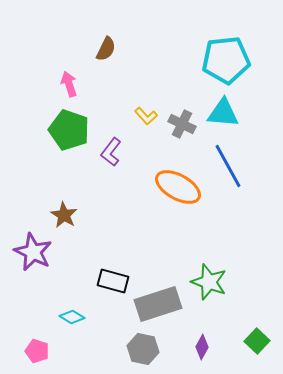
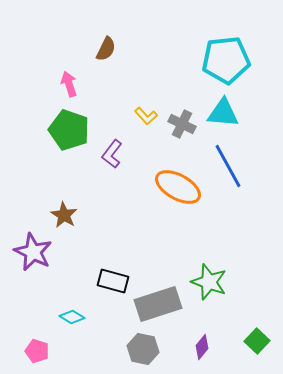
purple L-shape: moved 1 px right, 2 px down
purple diamond: rotated 10 degrees clockwise
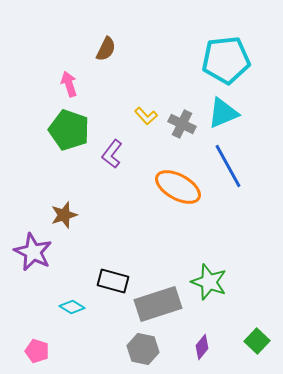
cyan triangle: rotated 28 degrees counterclockwise
brown star: rotated 24 degrees clockwise
cyan diamond: moved 10 px up
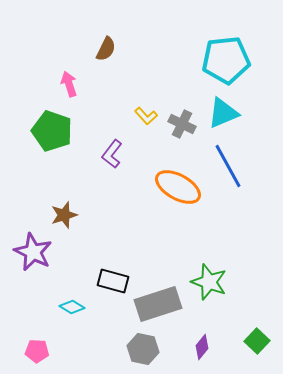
green pentagon: moved 17 px left, 1 px down
pink pentagon: rotated 15 degrees counterclockwise
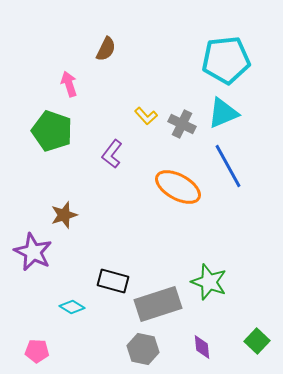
purple diamond: rotated 45 degrees counterclockwise
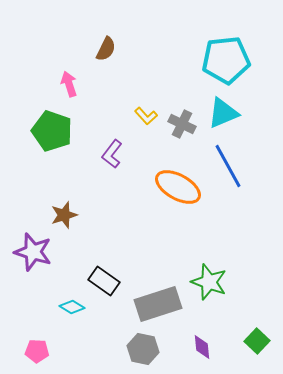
purple star: rotated 9 degrees counterclockwise
black rectangle: moved 9 px left; rotated 20 degrees clockwise
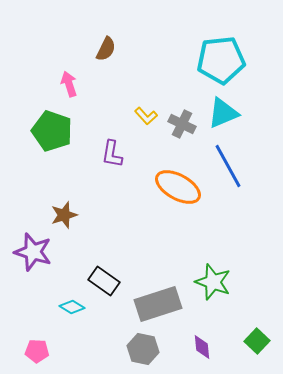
cyan pentagon: moved 5 px left
purple L-shape: rotated 28 degrees counterclockwise
green star: moved 4 px right
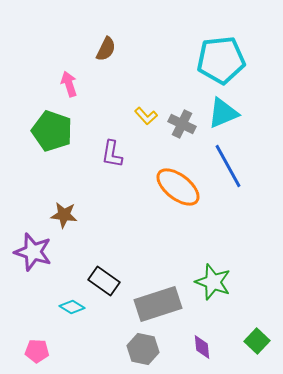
orange ellipse: rotated 9 degrees clockwise
brown star: rotated 24 degrees clockwise
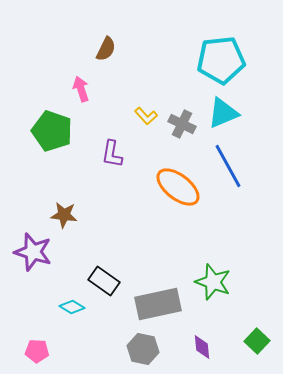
pink arrow: moved 12 px right, 5 px down
gray rectangle: rotated 6 degrees clockwise
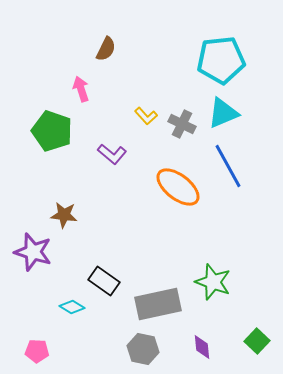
purple L-shape: rotated 60 degrees counterclockwise
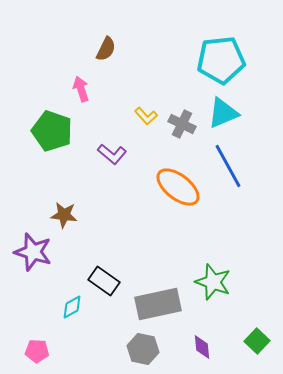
cyan diamond: rotated 60 degrees counterclockwise
